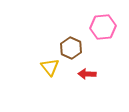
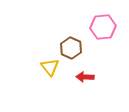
red arrow: moved 2 px left, 3 px down
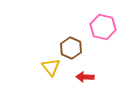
pink hexagon: rotated 20 degrees clockwise
yellow triangle: moved 1 px right
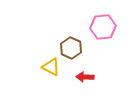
pink hexagon: rotated 20 degrees counterclockwise
yellow triangle: rotated 24 degrees counterclockwise
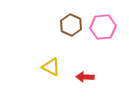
brown hexagon: moved 23 px up
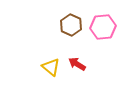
yellow triangle: rotated 12 degrees clockwise
red arrow: moved 8 px left, 13 px up; rotated 30 degrees clockwise
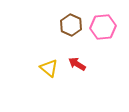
yellow triangle: moved 2 px left, 1 px down
